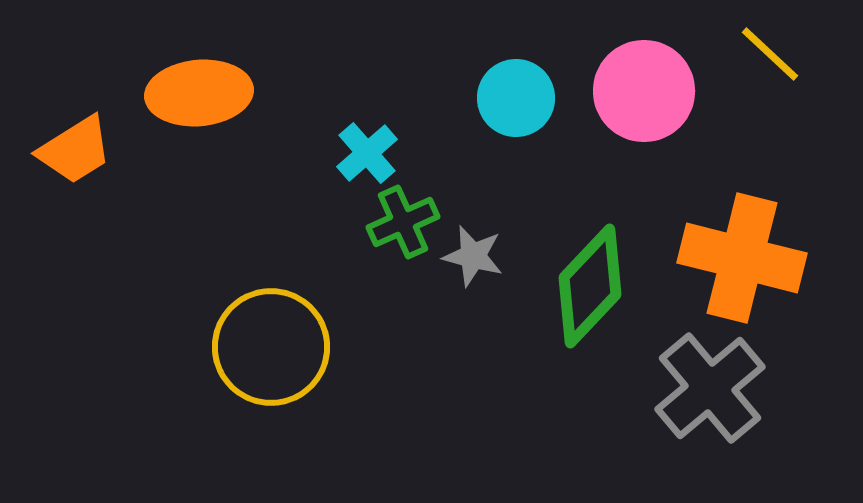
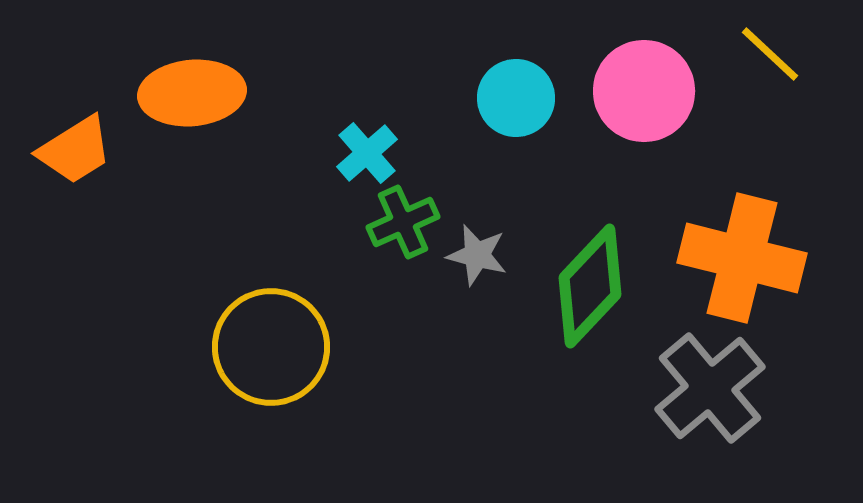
orange ellipse: moved 7 px left
gray star: moved 4 px right, 1 px up
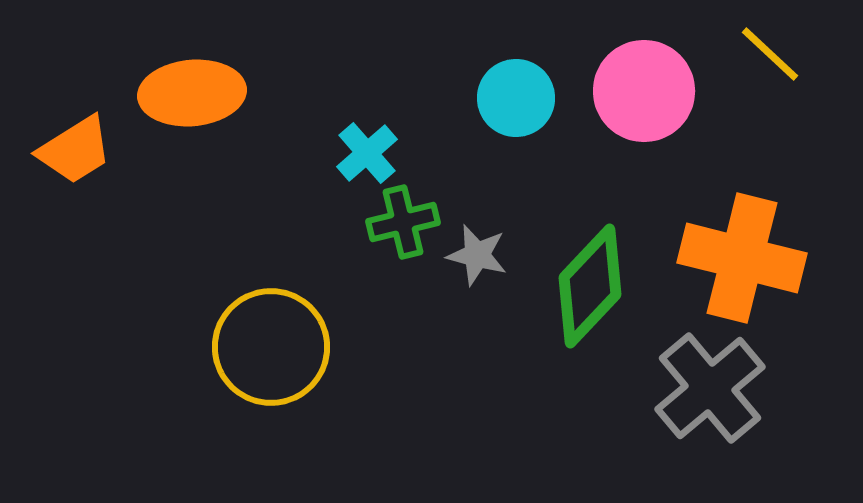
green cross: rotated 10 degrees clockwise
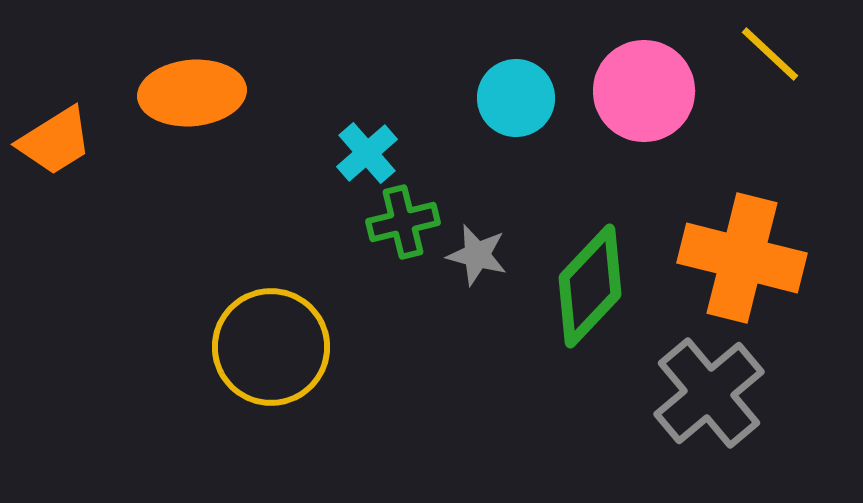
orange trapezoid: moved 20 px left, 9 px up
gray cross: moved 1 px left, 5 px down
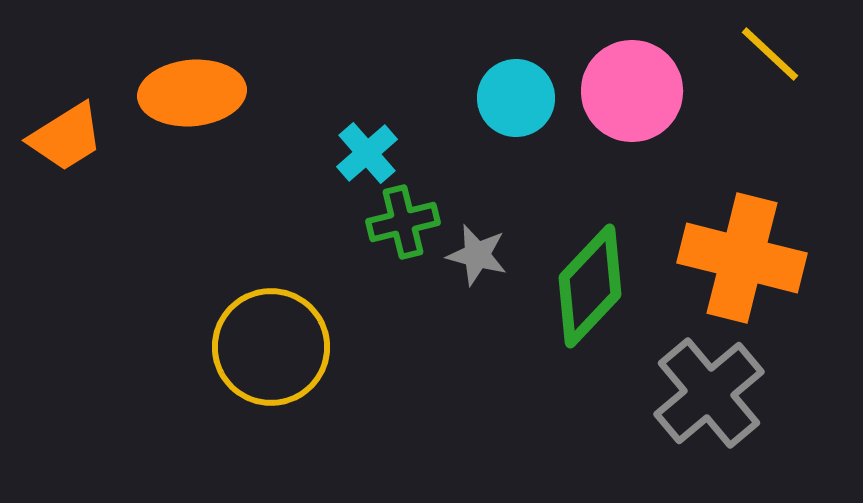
pink circle: moved 12 px left
orange trapezoid: moved 11 px right, 4 px up
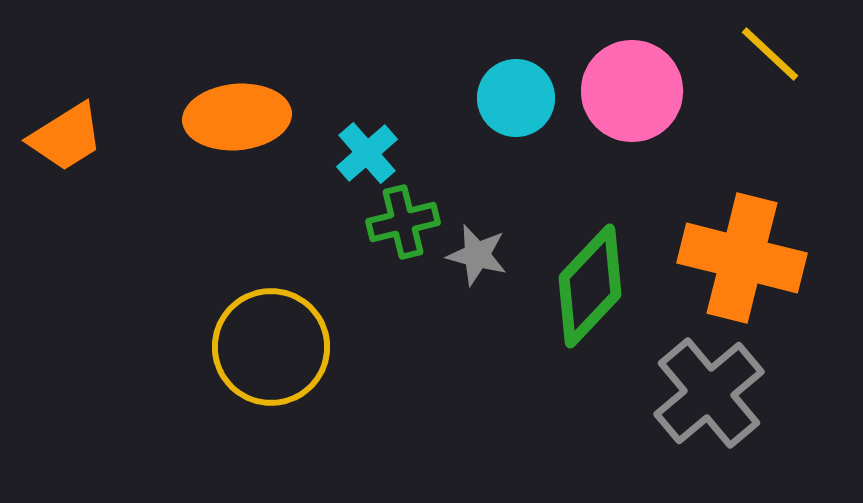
orange ellipse: moved 45 px right, 24 px down
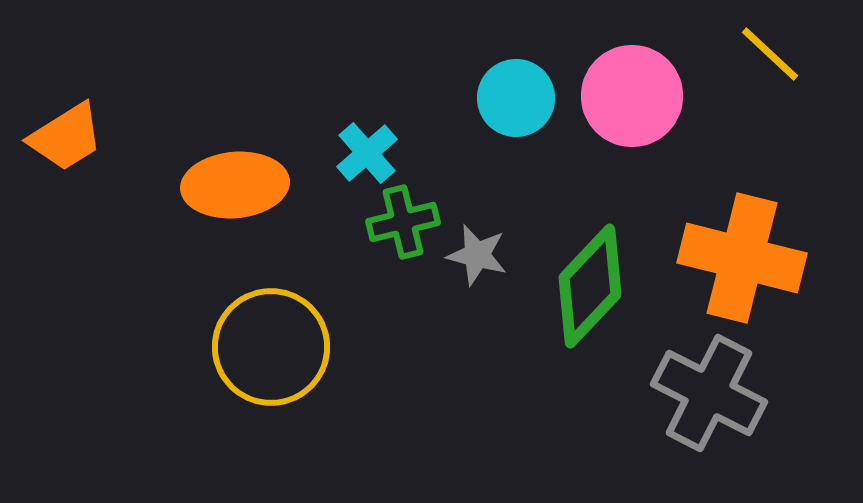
pink circle: moved 5 px down
orange ellipse: moved 2 px left, 68 px down
gray cross: rotated 23 degrees counterclockwise
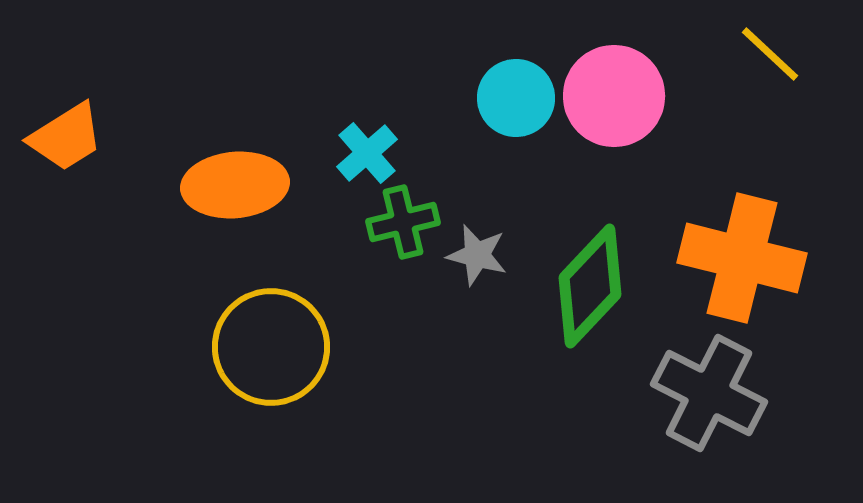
pink circle: moved 18 px left
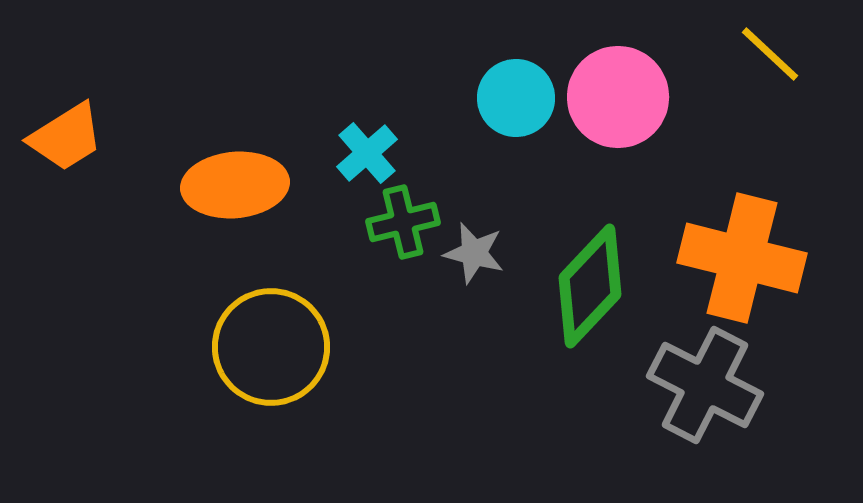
pink circle: moved 4 px right, 1 px down
gray star: moved 3 px left, 2 px up
gray cross: moved 4 px left, 8 px up
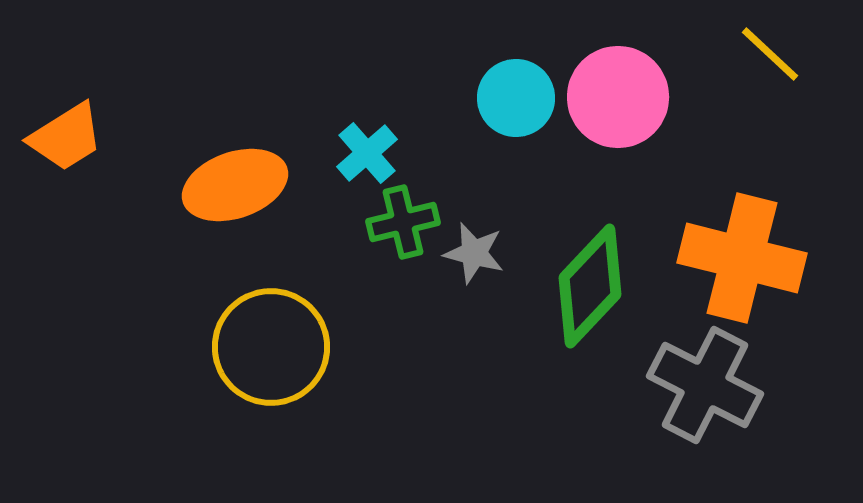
orange ellipse: rotated 14 degrees counterclockwise
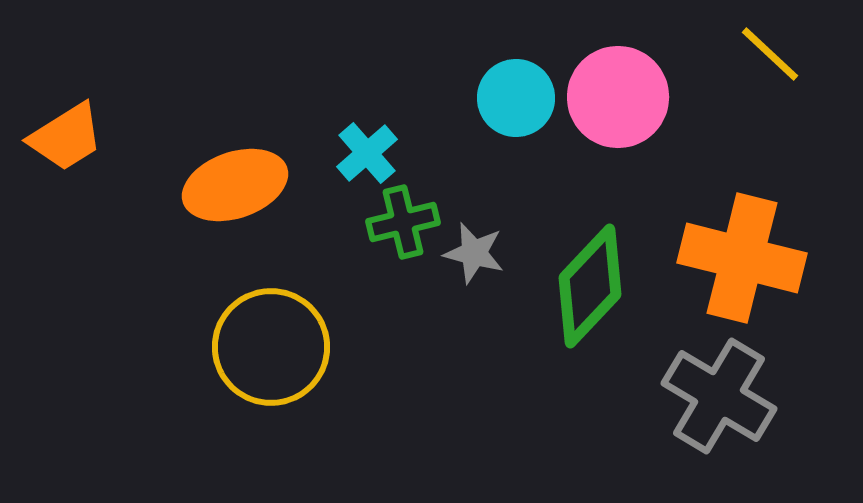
gray cross: moved 14 px right, 11 px down; rotated 4 degrees clockwise
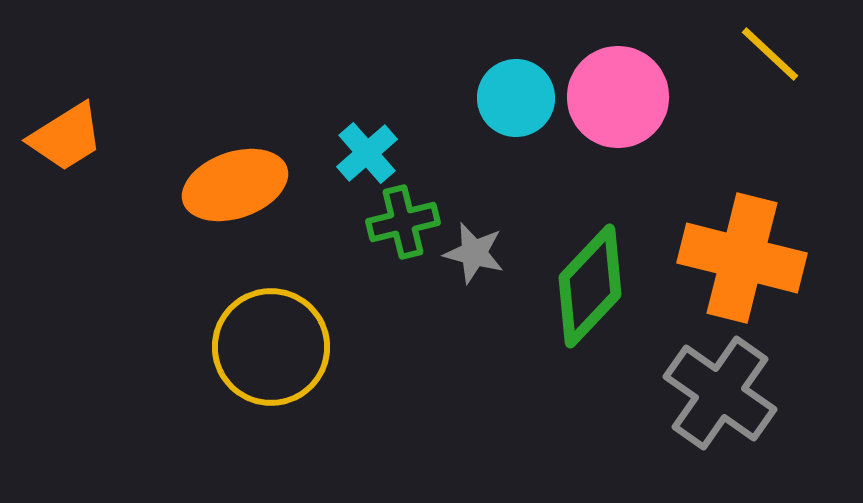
gray cross: moved 1 px right, 3 px up; rotated 4 degrees clockwise
